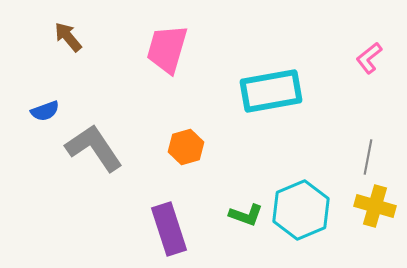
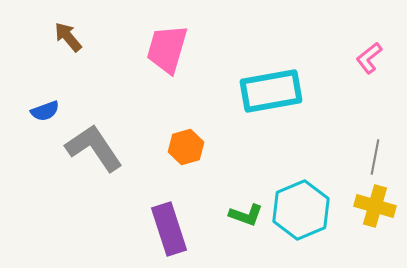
gray line: moved 7 px right
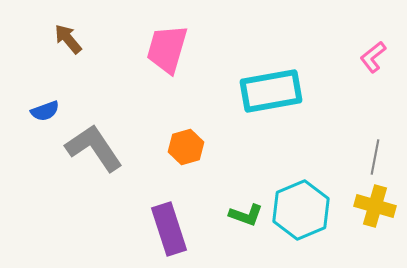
brown arrow: moved 2 px down
pink L-shape: moved 4 px right, 1 px up
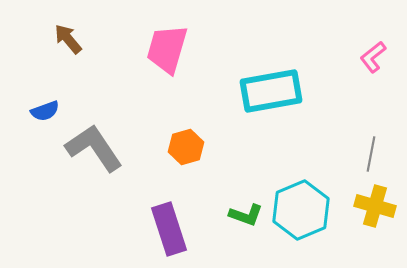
gray line: moved 4 px left, 3 px up
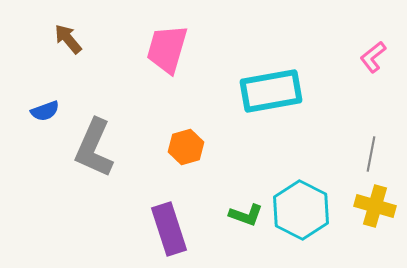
gray L-shape: rotated 122 degrees counterclockwise
cyan hexagon: rotated 10 degrees counterclockwise
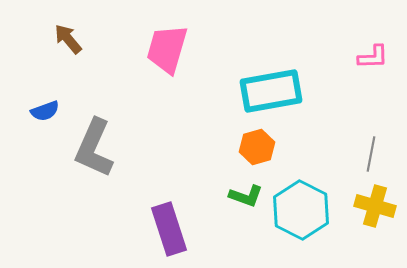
pink L-shape: rotated 144 degrees counterclockwise
orange hexagon: moved 71 px right
green L-shape: moved 19 px up
